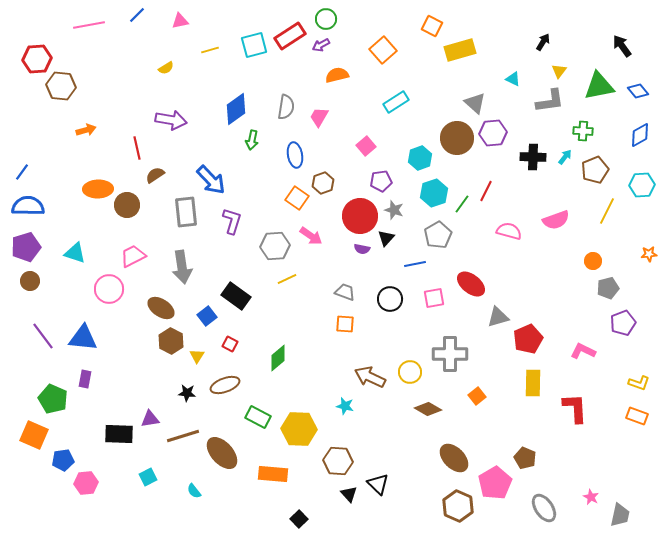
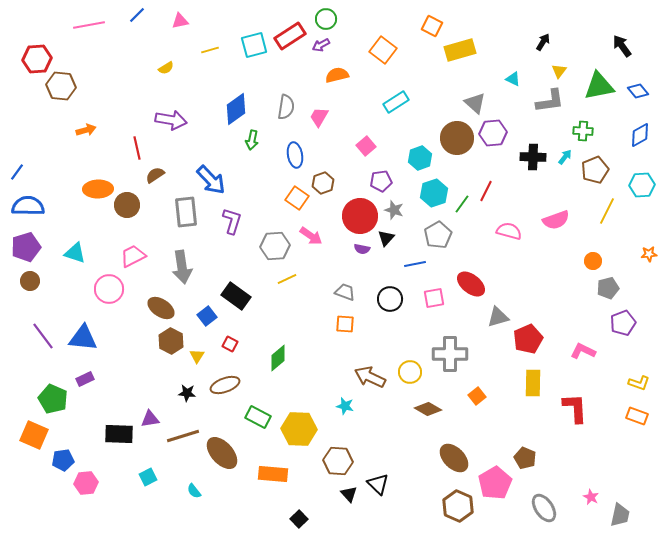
orange square at (383, 50): rotated 12 degrees counterclockwise
blue line at (22, 172): moved 5 px left
purple rectangle at (85, 379): rotated 54 degrees clockwise
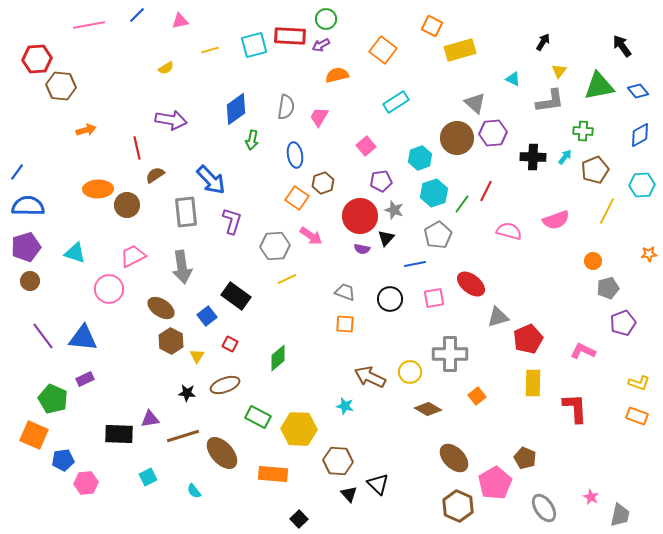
red rectangle at (290, 36): rotated 36 degrees clockwise
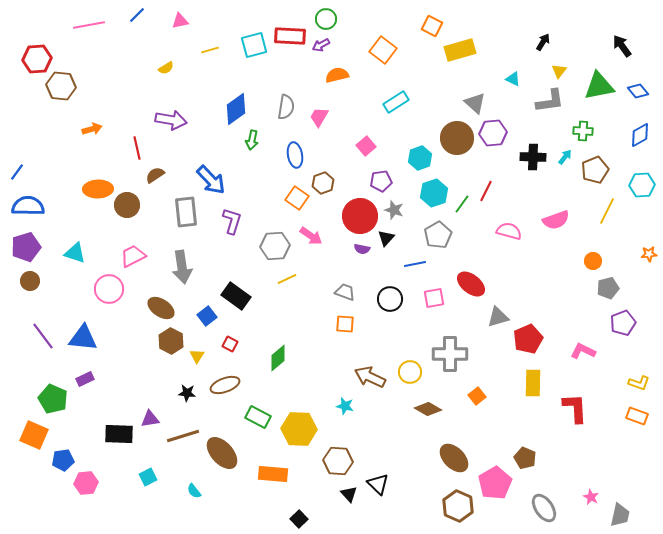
orange arrow at (86, 130): moved 6 px right, 1 px up
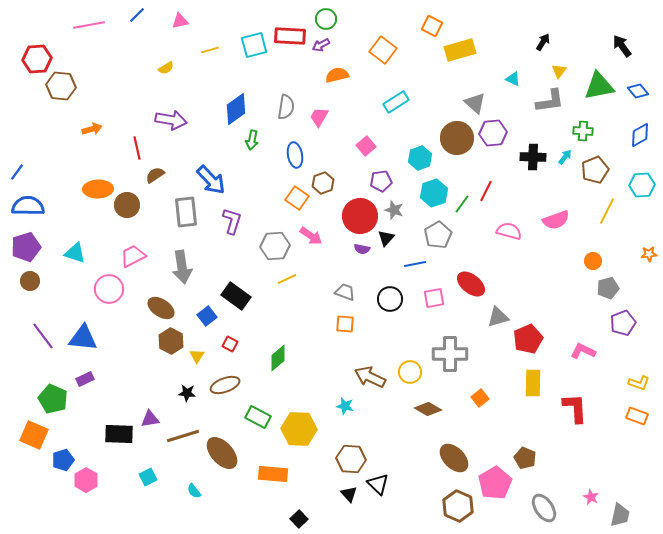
orange square at (477, 396): moved 3 px right, 2 px down
blue pentagon at (63, 460): rotated 10 degrees counterclockwise
brown hexagon at (338, 461): moved 13 px right, 2 px up
pink hexagon at (86, 483): moved 3 px up; rotated 25 degrees counterclockwise
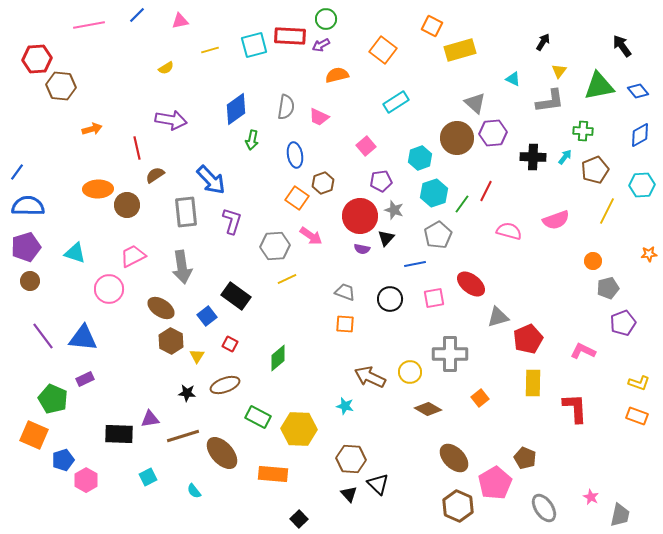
pink trapezoid at (319, 117): rotated 95 degrees counterclockwise
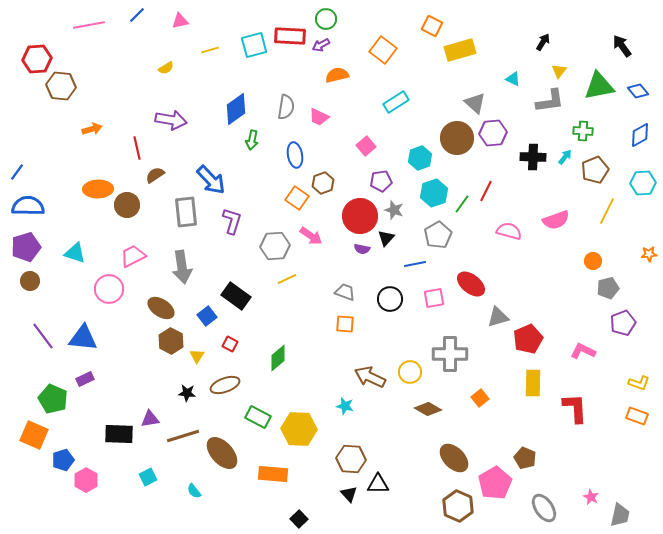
cyan hexagon at (642, 185): moved 1 px right, 2 px up
black triangle at (378, 484): rotated 45 degrees counterclockwise
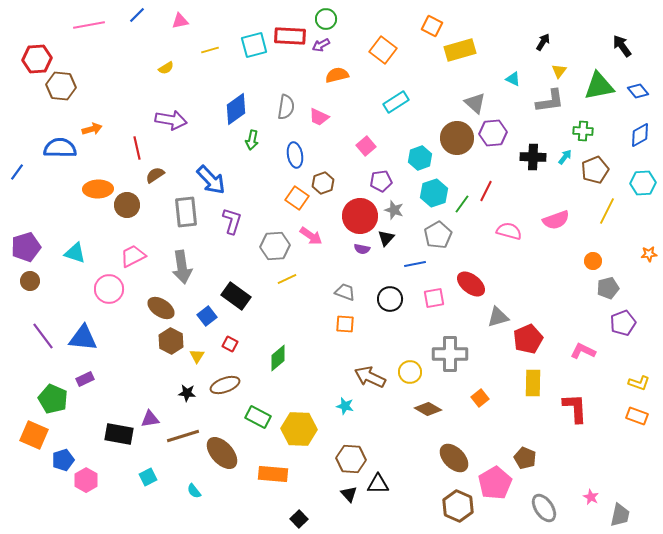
blue semicircle at (28, 206): moved 32 px right, 58 px up
black rectangle at (119, 434): rotated 8 degrees clockwise
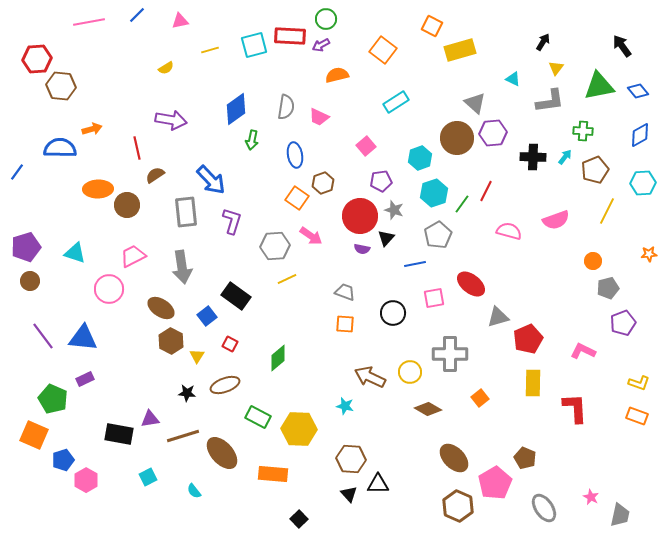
pink line at (89, 25): moved 3 px up
yellow triangle at (559, 71): moved 3 px left, 3 px up
black circle at (390, 299): moved 3 px right, 14 px down
